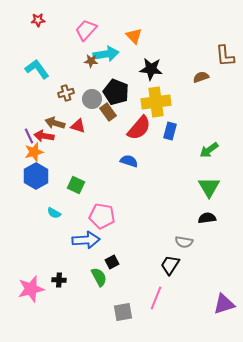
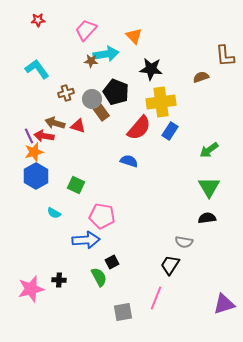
yellow cross: moved 5 px right
brown rectangle: moved 7 px left
blue rectangle: rotated 18 degrees clockwise
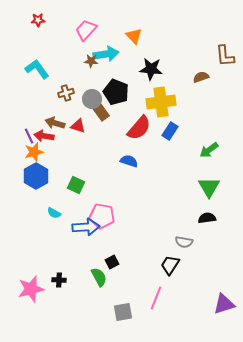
blue arrow: moved 13 px up
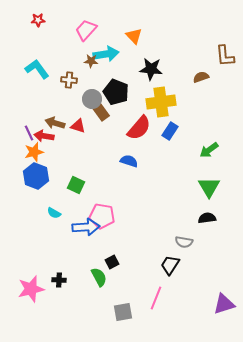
brown cross: moved 3 px right, 13 px up; rotated 21 degrees clockwise
purple line: moved 3 px up
blue hexagon: rotated 10 degrees counterclockwise
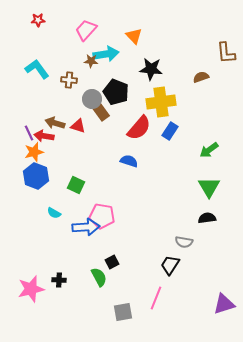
brown L-shape: moved 1 px right, 3 px up
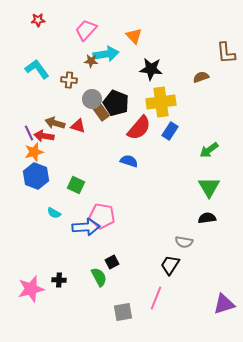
black pentagon: moved 11 px down
